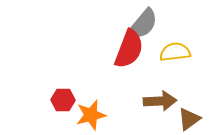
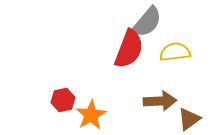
gray semicircle: moved 4 px right, 2 px up
red hexagon: rotated 15 degrees counterclockwise
orange star: rotated 16 degrees counterclockwise
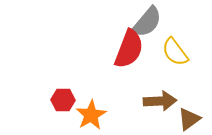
yellow semicircle: rotated 120 degrees counterclockwise
red hexagon: rotated 15 degrees clockwise
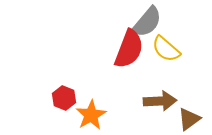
yellow semicircle: moved 9 px left, 3 px up; rotated 12 degrees counterclockwise
red hexagon: moved 1 px right, 2 px up; rotated 20 degrees clockwise
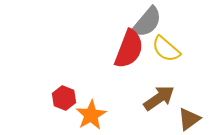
brown arrow: moved 1 px left, 3 px up; rotated 32 degrees counterclockwise
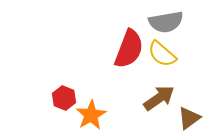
gray semicircle: moved 19 px right; rotated 40 degrees clockwise
yellow semicircle: moved 4 px left, 5 px down
brown triangle: moved 1 px up
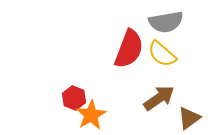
red hexagon: moved 10 px right
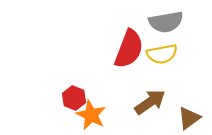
yellow semicircle: rotated 52 degrees counterclockwise
brown arrow: moved 9 px left, 4 px down
orange star: rotated 16 degrees counterclockwise
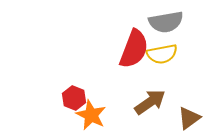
red semicircle: moved 5 px right
